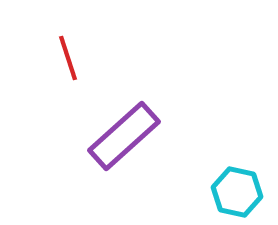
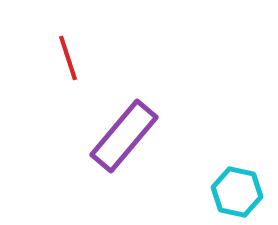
purple rectangle: rotated 8 degrees counterclockwise
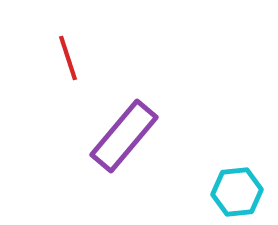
cyan hexagon: rotated 18 degrees counterclockwise
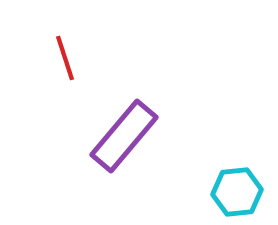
red line: moved 3 px left
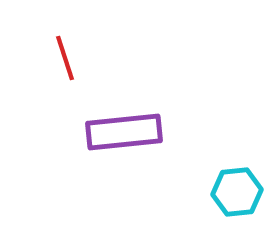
purple rectangle: moved 4 px up; rotated 44 degrees clockwise
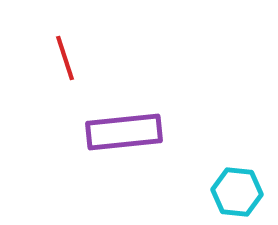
cyan hexagon: rotated 12 degrees clockwise
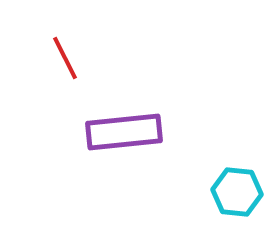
red line: rotated 9 degrees counterclockwise
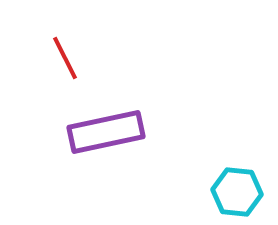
purple rectangle: moved 18 px left; rotated 6 degrees counterclockwise
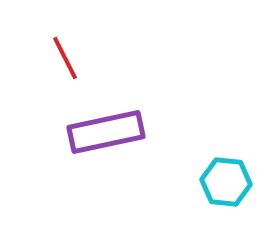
cyan hexagon: moved 11 px left, 10 px up
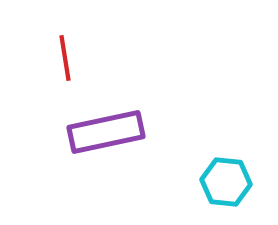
red line: rotated 18 degrees clockwise
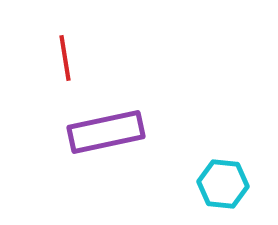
cyan hexagon: moved 3 px left, 2 px down
